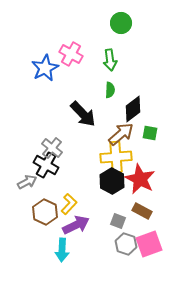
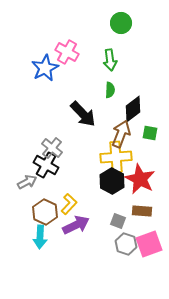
pink cross: moved 4 px left, 2 px up
brown arrow: rotated 28 degrees counterclockwise
brown rectangle: rotated 24 degrees counterclockwise
cyan arrow: moved 22 px left, 13 px up
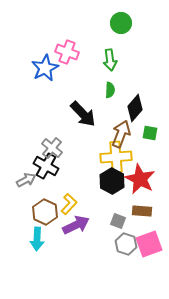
pink cross: rotated 10 degrees counterclockwise
black diamond: moved 2 px right, 1 px up; rotated 12 degrees counterclockwise
black cross: moved 1 px down
gray arrow: moved 1 px left, 2 px up
cyan arrow: moved 3 px left, 2 px down
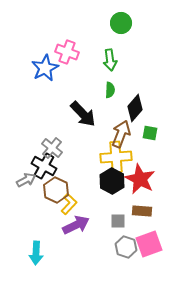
black cross: moved 2 px left
brown hexagon: moved 11 px right, 22 px up
gray square: rotated 21 degrees counterclockwise
cyan arrow: moved 1 px left, 14 px down
gray hexagon: moved 3 px down
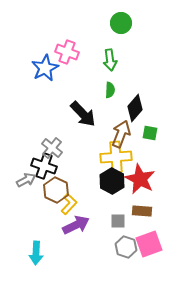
black cross: rotated 10 degrees counterclockwise
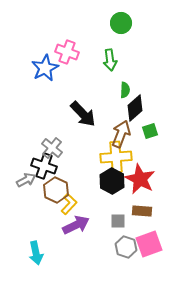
green semicircle: moved 15 px right
black diamond: rotated 8 degrees clockwise
green square: moved 2 px up; rotated 28 degrees counterclockwise
cyan arrow: rotated 15 degrees counterclockwise
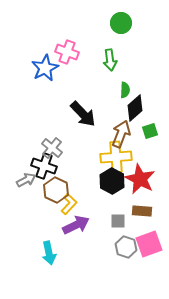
cyan arrow: moved 13 px right
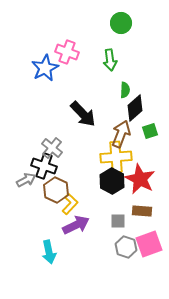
yellow L-shape: moved 1 px right
cyan arrow: moved 1 px up
